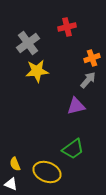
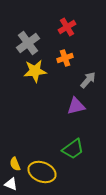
red cross: rotated 18 degrees counterclockwise
orange cross: moved 27 px left
yellow star: moved 2 px left
yellow ellipse: moved 5 px left
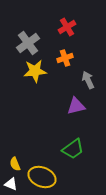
gray arrow: rotated 66 degrees counterclockwise
yellow ellipse: moved 5 px down
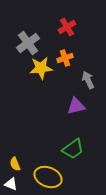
yellow star: moved 6 px right, 3 px up
yellow ellipse: moved 6 px right
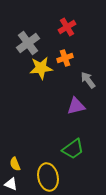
gray arrow: rotated 12 degrees counterclockwise
yellow ellipse: rotated 56 degrees clockwise
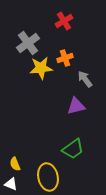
red cross: moved 3 px left, 6 px up
gray arrow: moved 3 px left, 1 px up
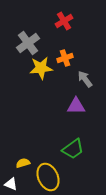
purple triangle: rotated 12 degrees clockwise
yellow semicircle: moved 8 px right, 1 px up; rotated 96 degrees clockwise
yellow ellipse: rotated 12 degrees counterclockwise
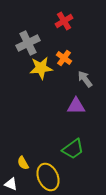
gray cross: rotated 10 degrees clockwise
orange cross: moved 1 px left; rotated 35 degrees counterclockwise
yellow semicircle: rotated 104 degrees counterclockwise
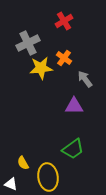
purple triangle: moved 2 px left
yellow ellipse: rotated 16 degrees clockwise
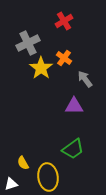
yellow star: rotated 30 degrees counterclockwise
white triangle: rotated 40 degrees counterclockwise
